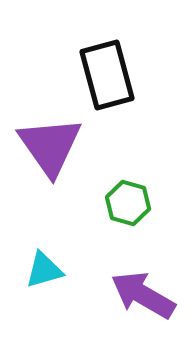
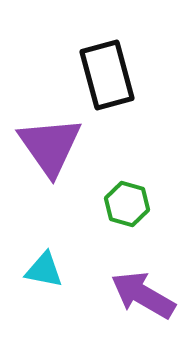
green hexagon: moved 1 px left, 1 px down
cyan triangle: rotated 27 degrees clockwise
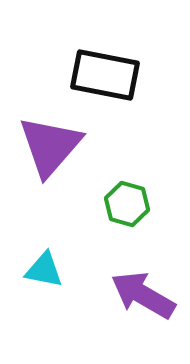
black rectangle: moved 2 px left; rotated 64 degrees counterclockwise
purple triangle: rotated 16 degrees clockwise
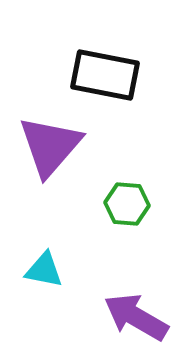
green hexagon: rotated 12 degrees counterclockwise
purple arrow: moved 7 px left, 22 px down
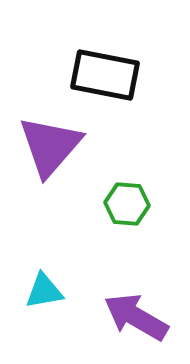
cyan triangle: moved 21 px down; rotated 21 degrees counterclockwise
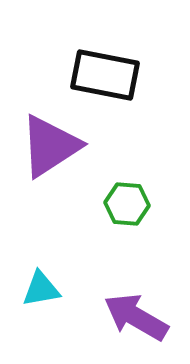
purple triangle: rotated 16 degrees clockwise
cyan triangle: moved 3 px left, 2 px up
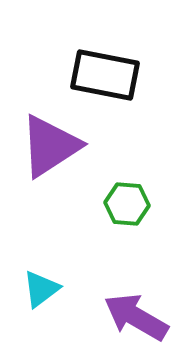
cyan triangle: rotated 27 degrees counterclockwise
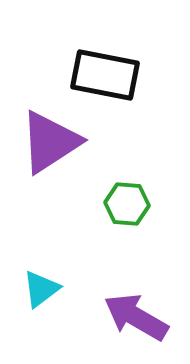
purple triangle: moved 4 px up
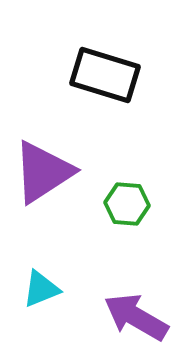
black rectangle: rotated 6 degrees clockwise
purple triangle: moved 7 px left, 30 px down
cyan triangle: rotated 15 degrees clockwise
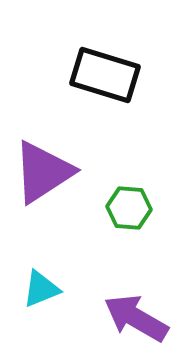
green hexagon: moved 2 px right, 4 px down
purple arrow: moved 1 px down
